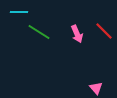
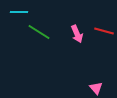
red line: rotated 30 degrees counterclockwise
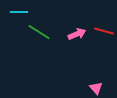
pink arrow: rotated 90 degrees counterclockwise
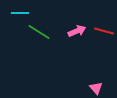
cyan line: moved 1 px right, 1 px down
pink arrow: moved 3 px up
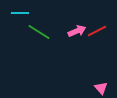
red line: moved 7 px left; rotated 42 degrees counterclockwise
pink triangle: moved 5 px right
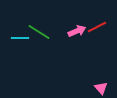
cyan line: moved 25 px down
red line: moved 4 px up
